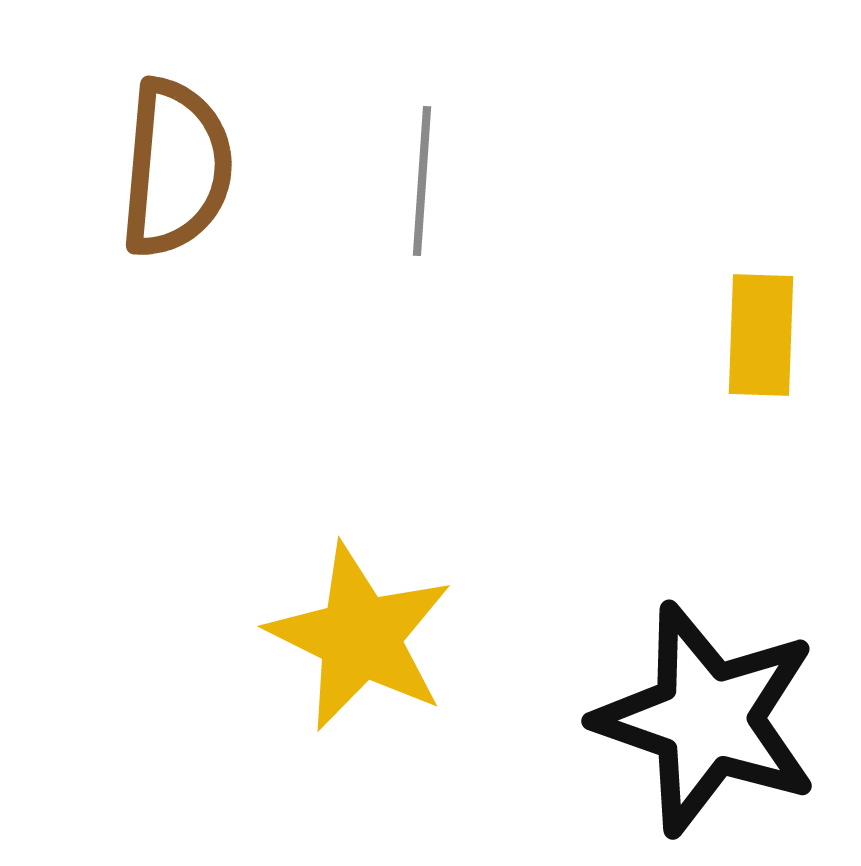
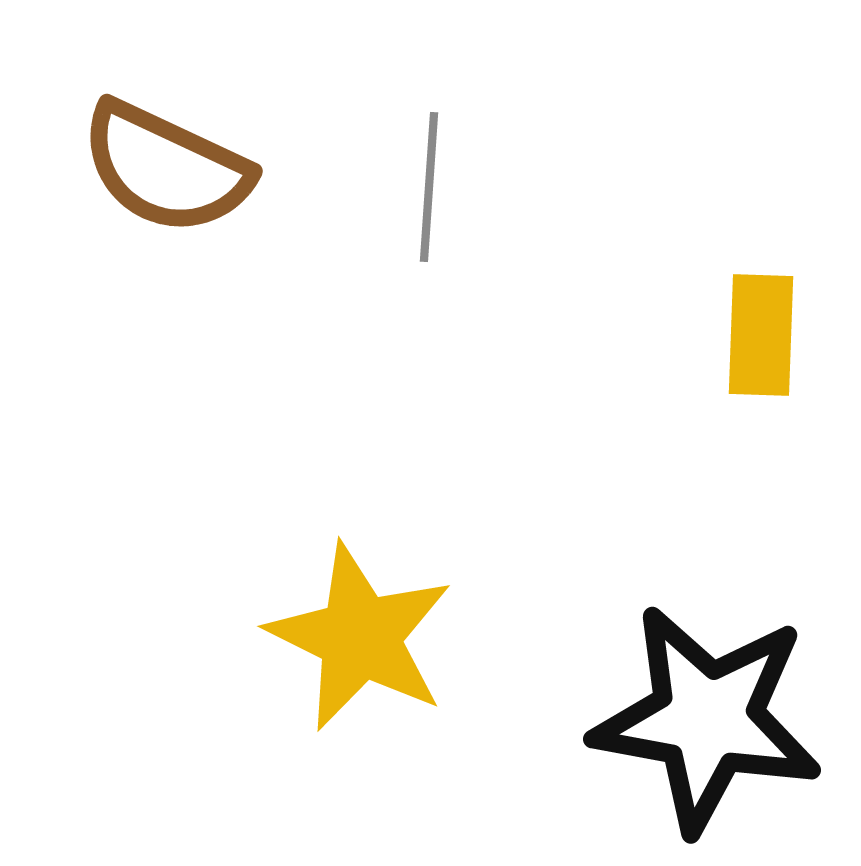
brown semicircle: moved 10 px left; rotated 110 degrees clockwise
gray line: moved 7 px right, 6 px down
black star: rotated 9 degrees counterclockwise
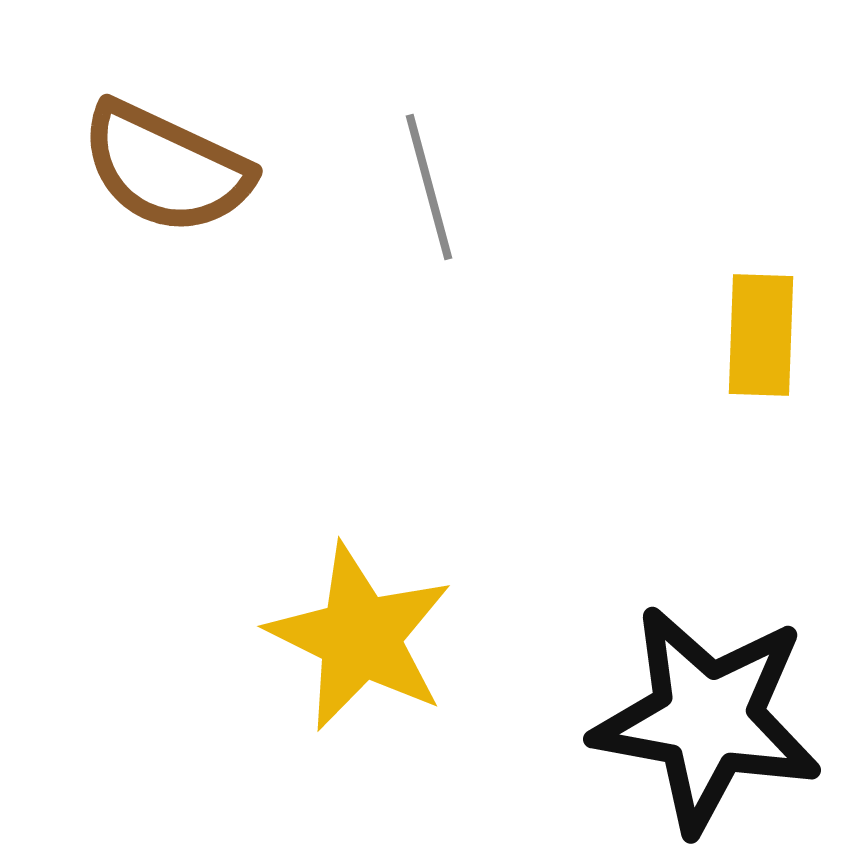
gray line: rotated 19 degrees counterclockwise
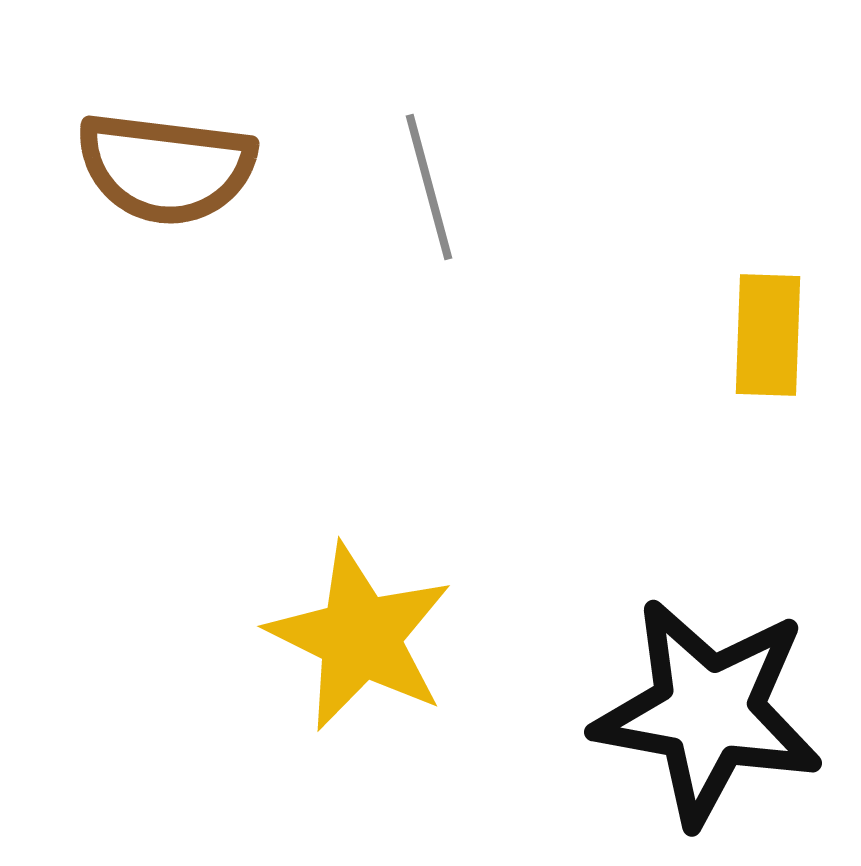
brown semicircle: rotated 18 degrees counterclockwise
yellow rectangle: moved 7 px right
black star: moved 1 px right, 7 px up
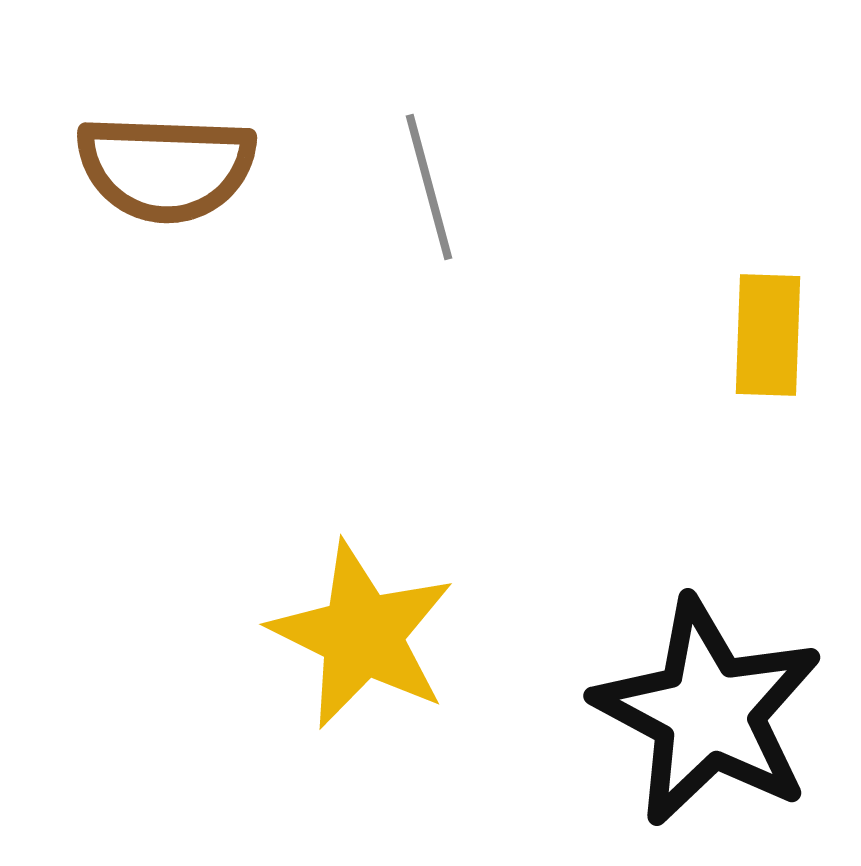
brown semicircle: rotated 5 degrees counterclockwise
yellow star: moved 2 px right, 2 px up
black star: rotated 18 degrees clockwise
